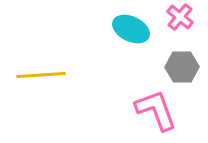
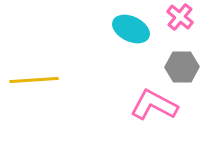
yellow line: moved 7 px left, 5 px down
pink L-shape: moved 2 px left, 5 px up; rotated 42 degrees counterclockwise
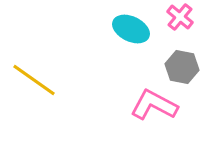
gray hexagon: rotated 12 degrees clockwise
yellow line: rotated 39 degrees clockwise
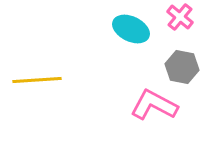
yellow line: moved 3 px right; rotated 39 degrees counterclockwise
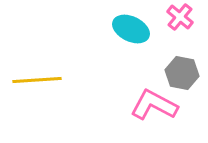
gray hexagon: moved 6 px down
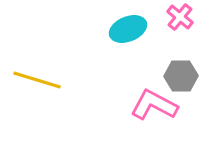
cyan ellipse: moved 3 px left; rotated 48 degrees counterclockwise
gray hexagon: moved 1 px left, 3 px down; rotated 12 degrees counterclockwise
yellow line: rotated 21 degrees clockwise
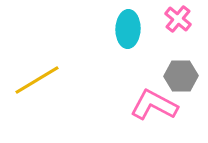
pink cross: moved 2 px left, 2 px down
cyan ellipse: rotated 66 degrees counterclockwise
yellow line: rotated 48 degrees counterclockwise
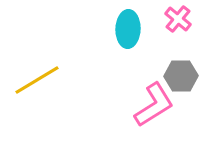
pink L-shape: rotated 120 degrees clockwise
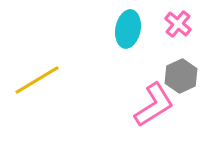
pink cross: moved 5 px down
cyan ellipse: rotated 9 degrees clockwise
gray hexagon: rotated 24 degrees counterclockwise
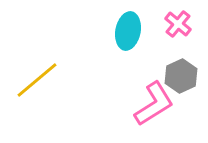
cyan ellipse: moved 2 px down
yellow line: rotated 9 degrees counterclockwise
pink L-shape: moved 1 px up
